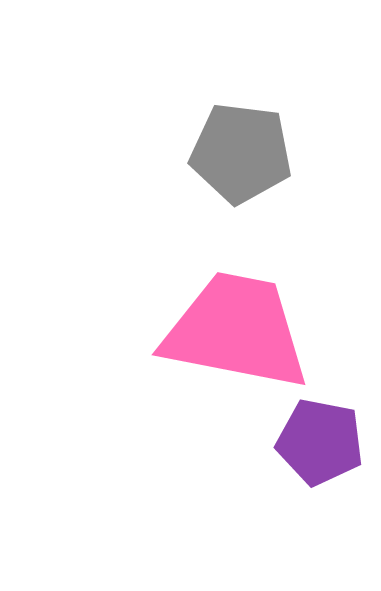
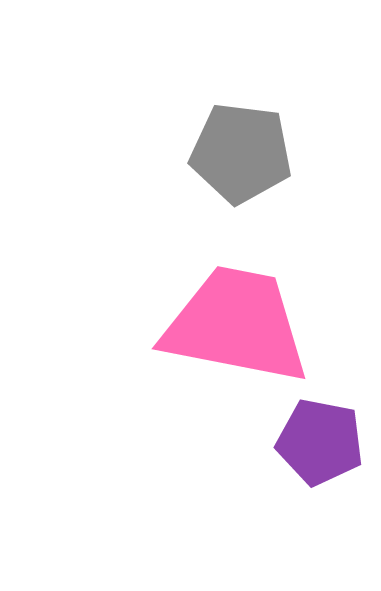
pink trapezoid: moved 6 px up
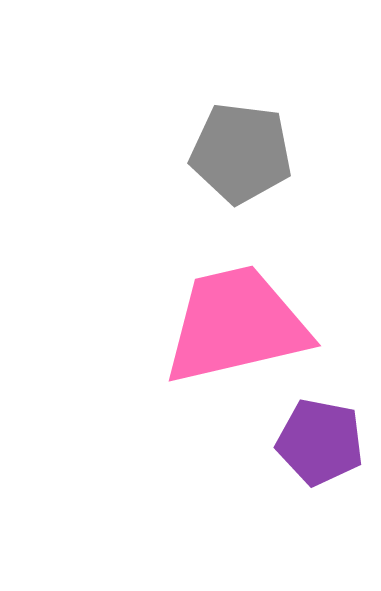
pink trapezoid: rotated 24 degrees counterclockwise
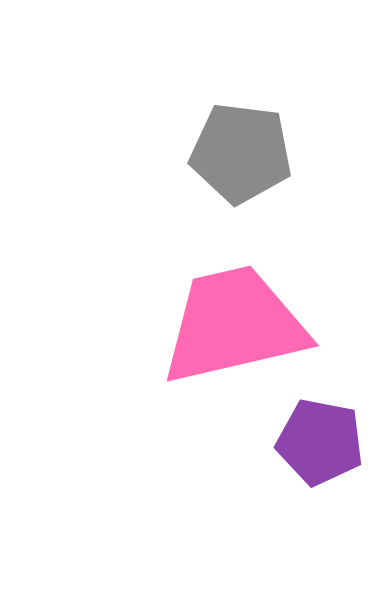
pink trapezoid: moved 2 px left
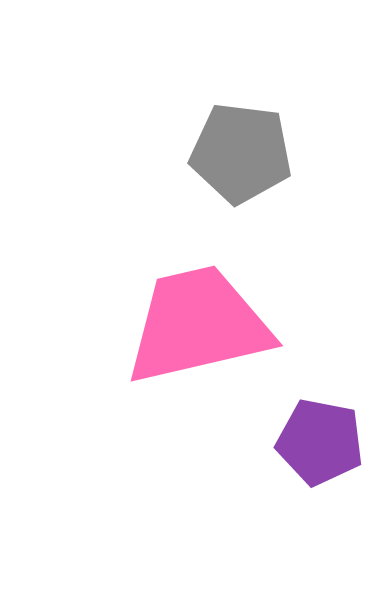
pink trapezoid: moved 36 px left
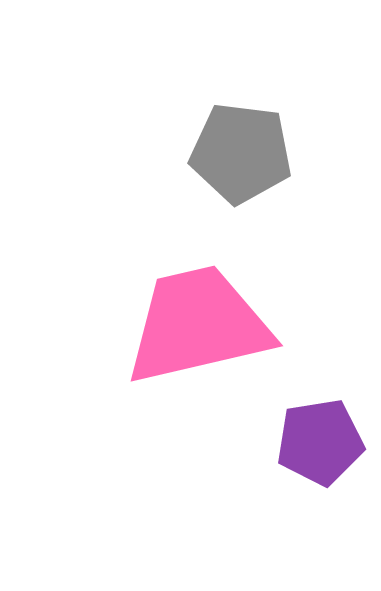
purple pentagon: rotated 20 degrees counterclockwise
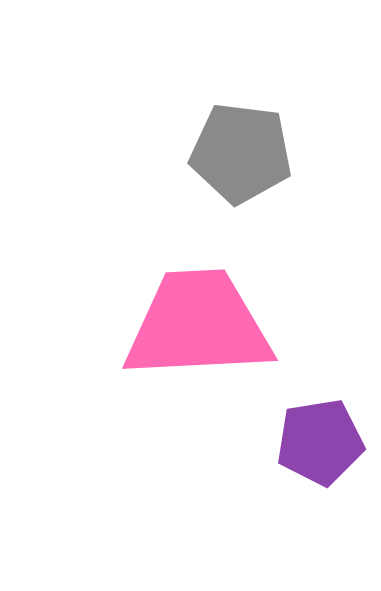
pink trapezoid: rotated 10 degrees clockwise
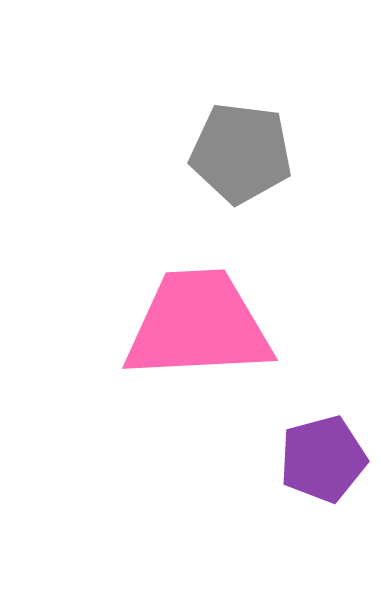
purple pentagon: moved 3 px right, 17 px down; rotated 6 degrees counterclockwise
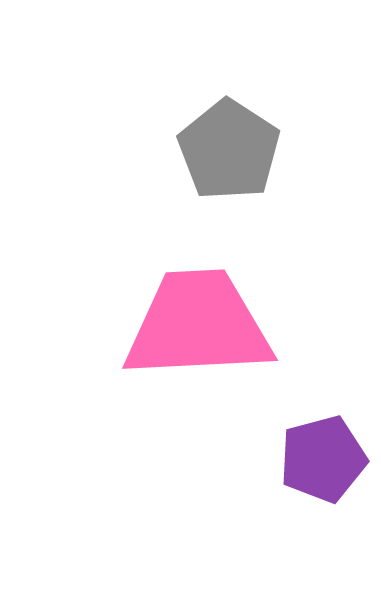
gray pentagon: moved 12 px left, 3 px up; rotated 26 degrees clockwise
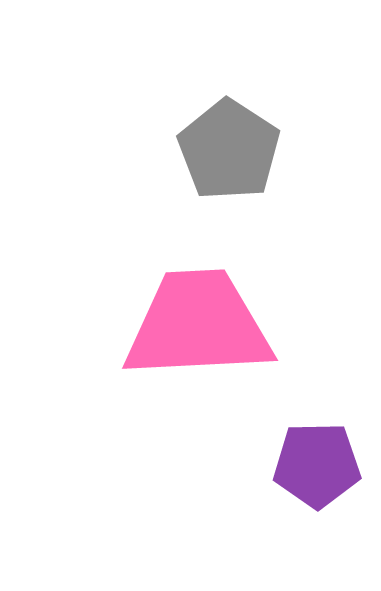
purple pentagon: moved 6 px left, 6 px down; rotated 14 degrees clockwise
